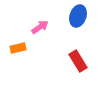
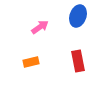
orange rectangle: moved 13 px right, 14 px down
red rectangle: rotated 20 degrees clockwise
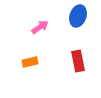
orange rectangle: moved 1 px left
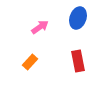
blue ellipse: moved 2 px down
orange rectangle: rotated 35 degrees counterclockwise
